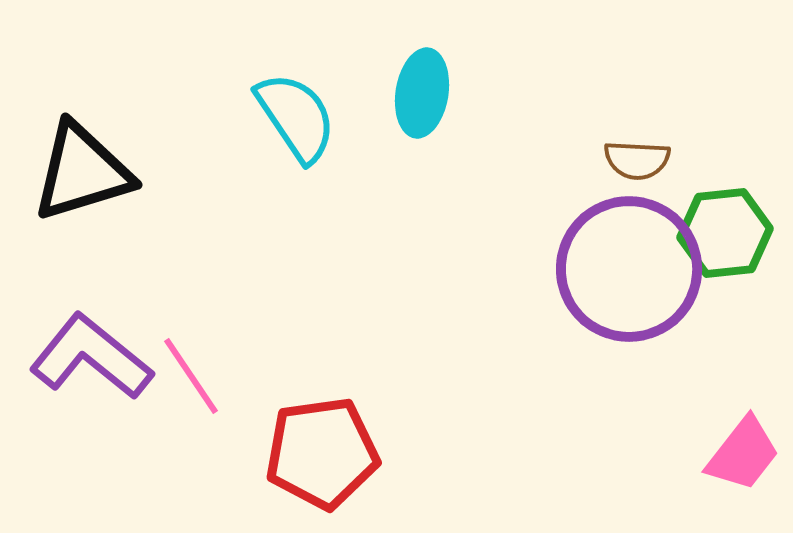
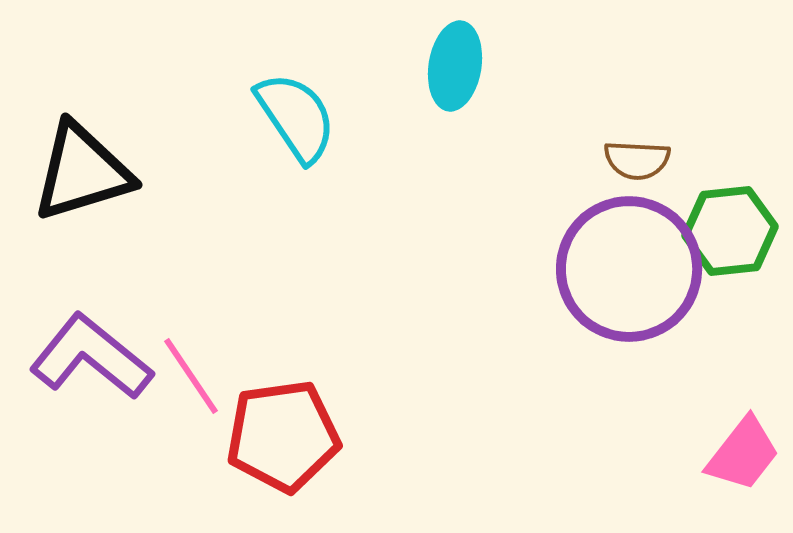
cyan ellipse: moved 33 px right, 27 px up
green hexagon: moved 5 px right, 2 px up
red pentagon: moved 39 px left, 17 px up
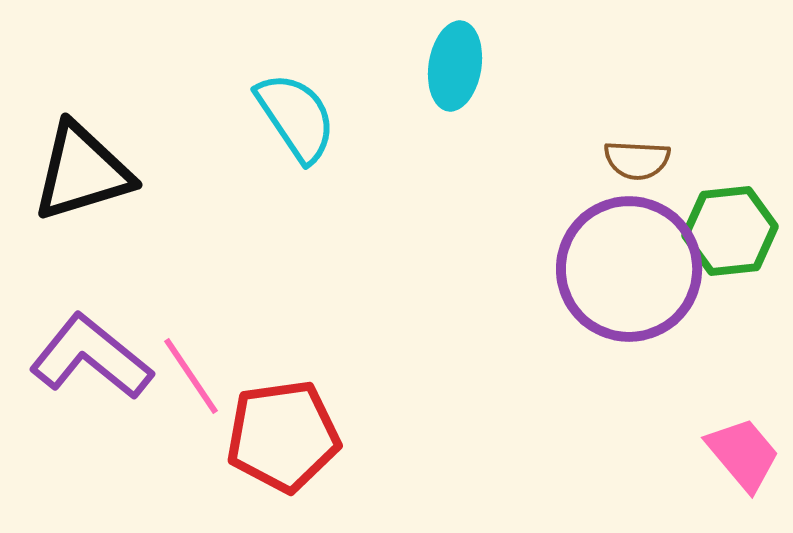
pink trapezoid: rotated 78 degrees counterclockwise
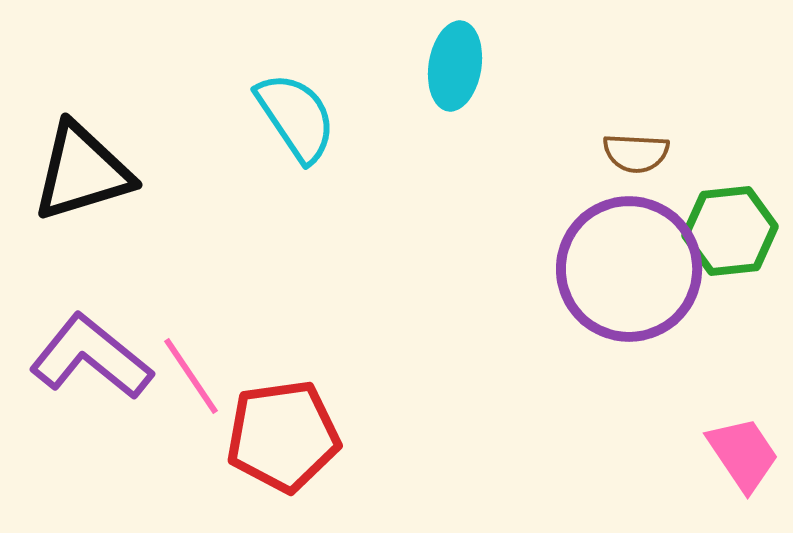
brown semicircle: moved 1 px left, 7 px up
pink trapezoid: rotated 6 degrees clockwise
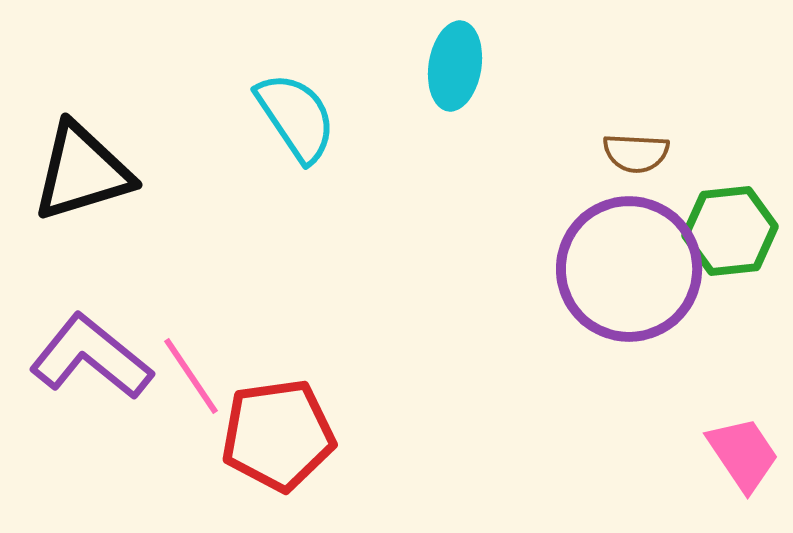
red pentagon: moved 5 px left, 1 px up
